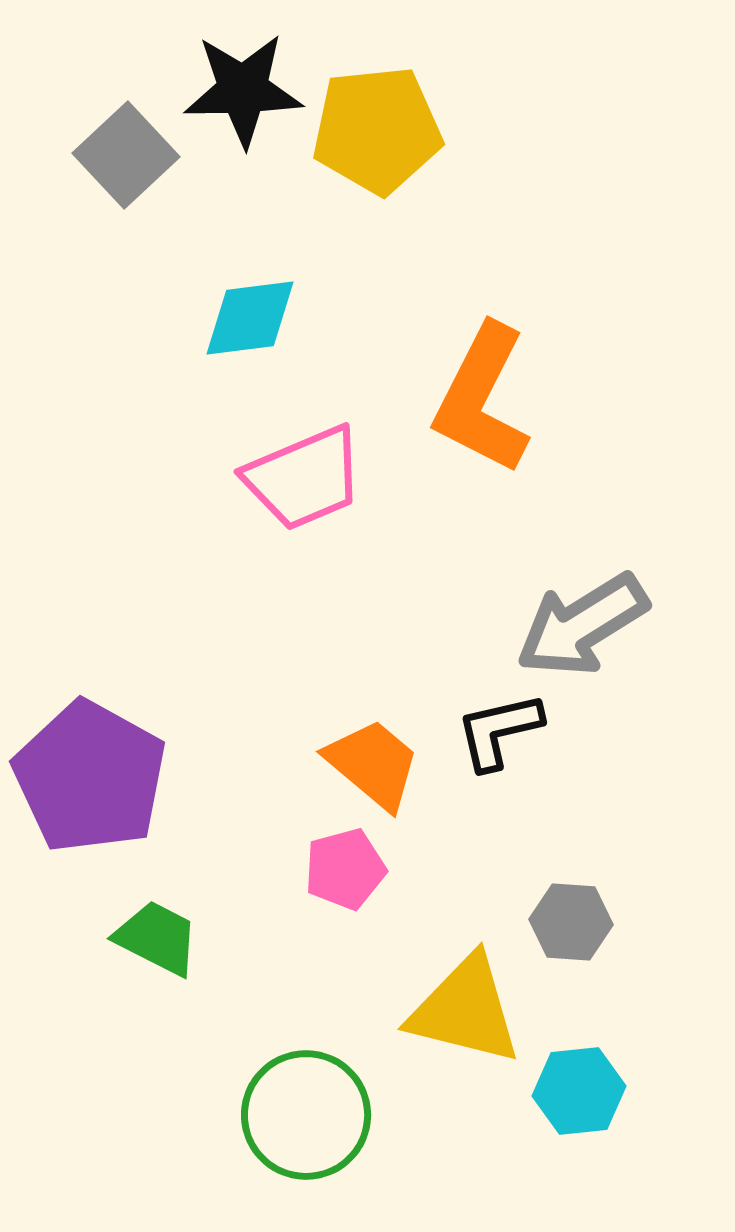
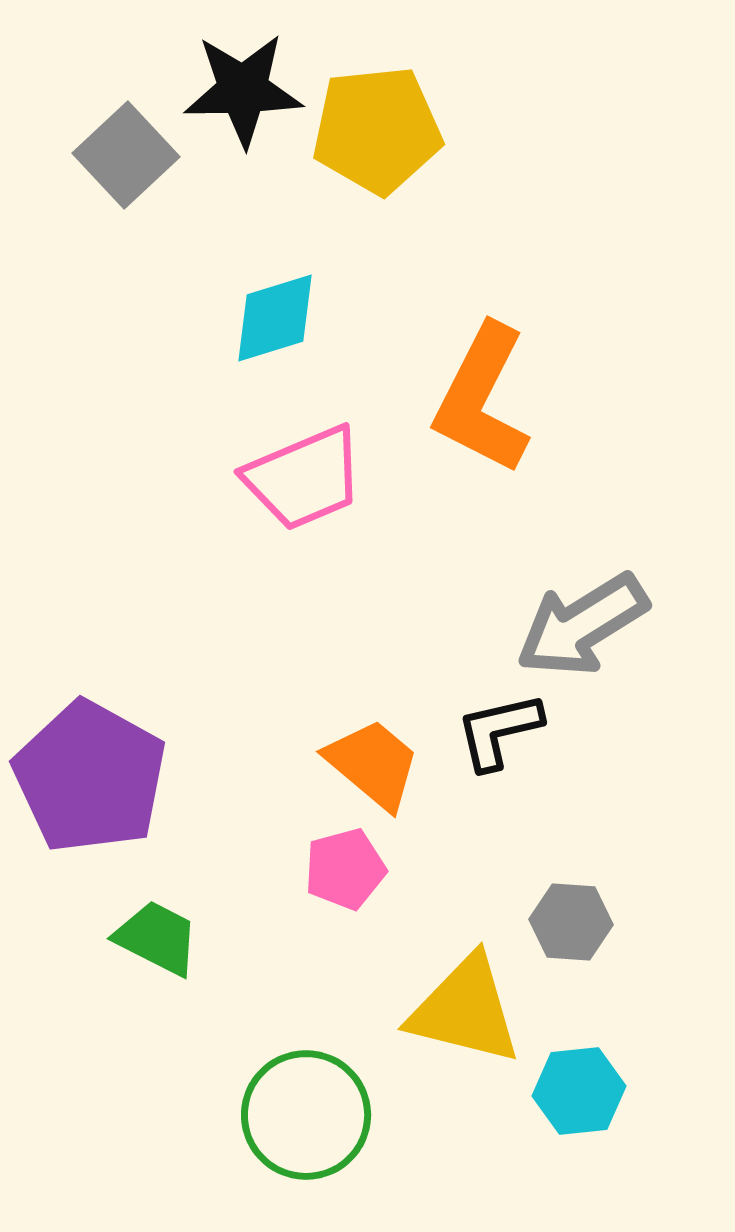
cyan diamond: moved 25 px right; rotated 10 degrees counterclockwise
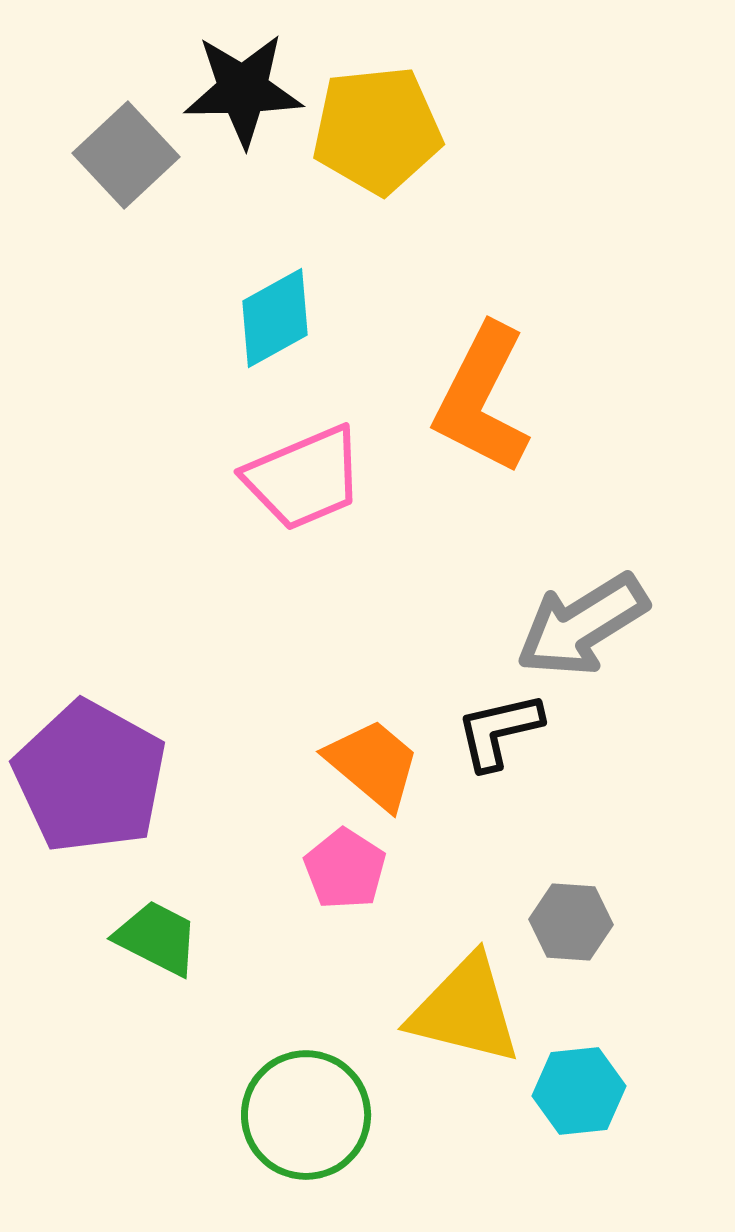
cyan diamond: rotated 12 degrees counterclockwise
pink pentagon: rotated 24 degrees counterclockwise
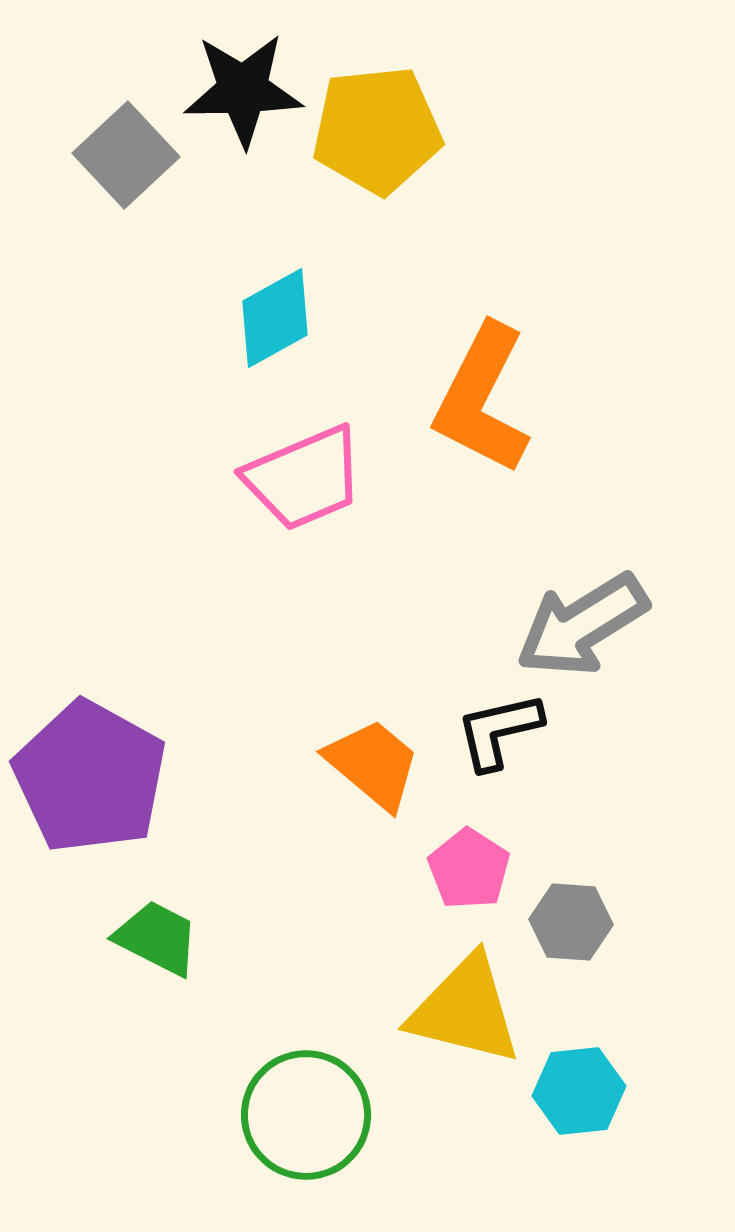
pink pentagon: moved 124 px right
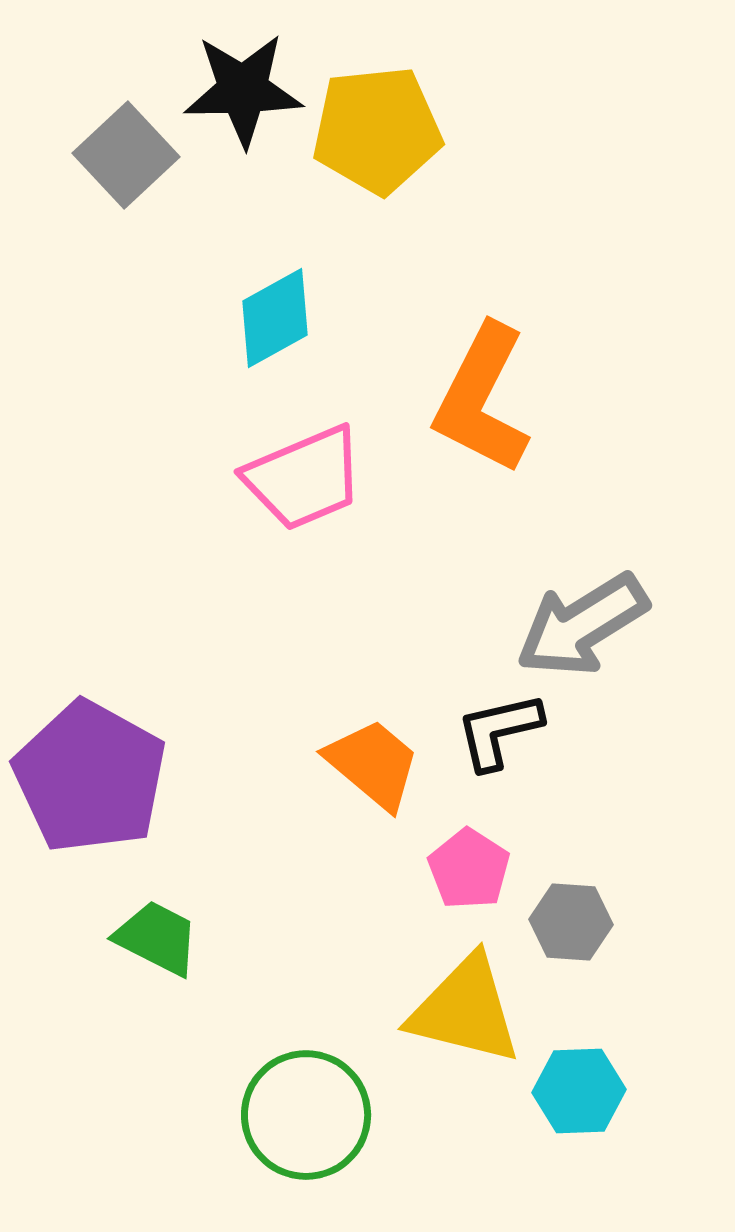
cyan hexagon: rotated 4 degrees clockwise
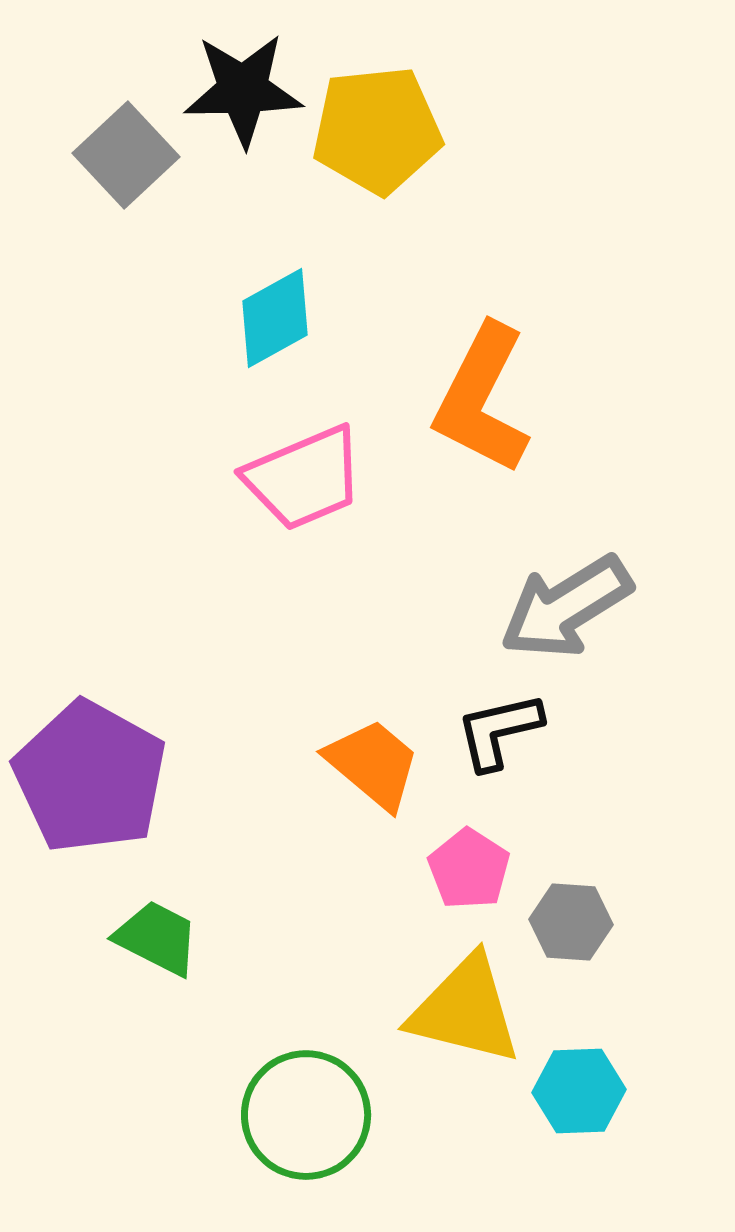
gray arrow: moved 16 px left, 18 px up
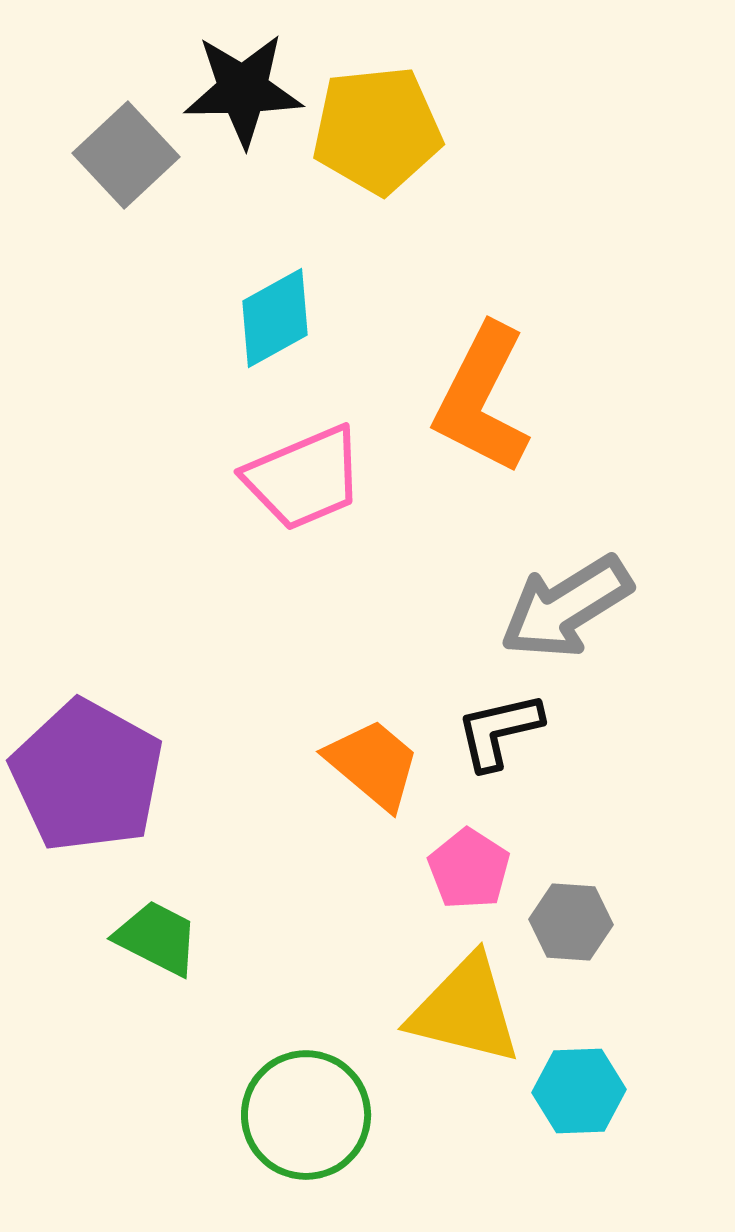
purple pentagon: moved 3 px left, 1 px up
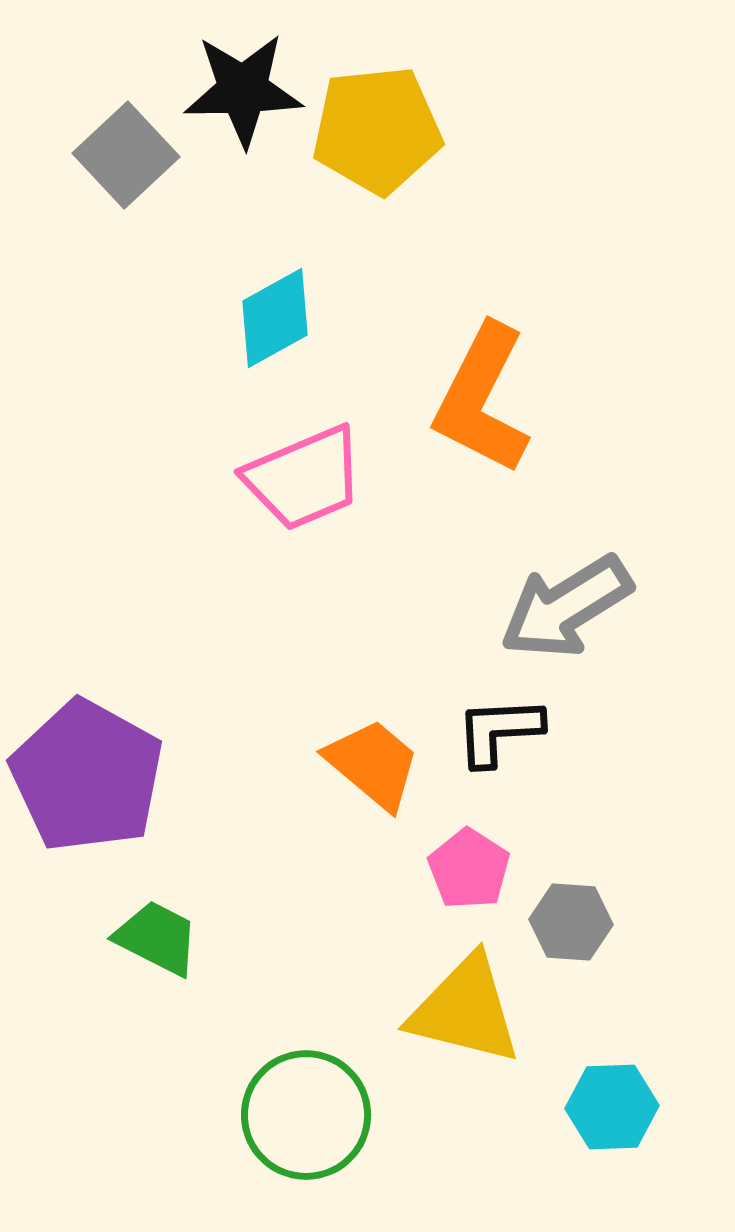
black L-shape: rotated 10 degrees clockwise
cyan hexagon: moved 33 px right, 16 px down
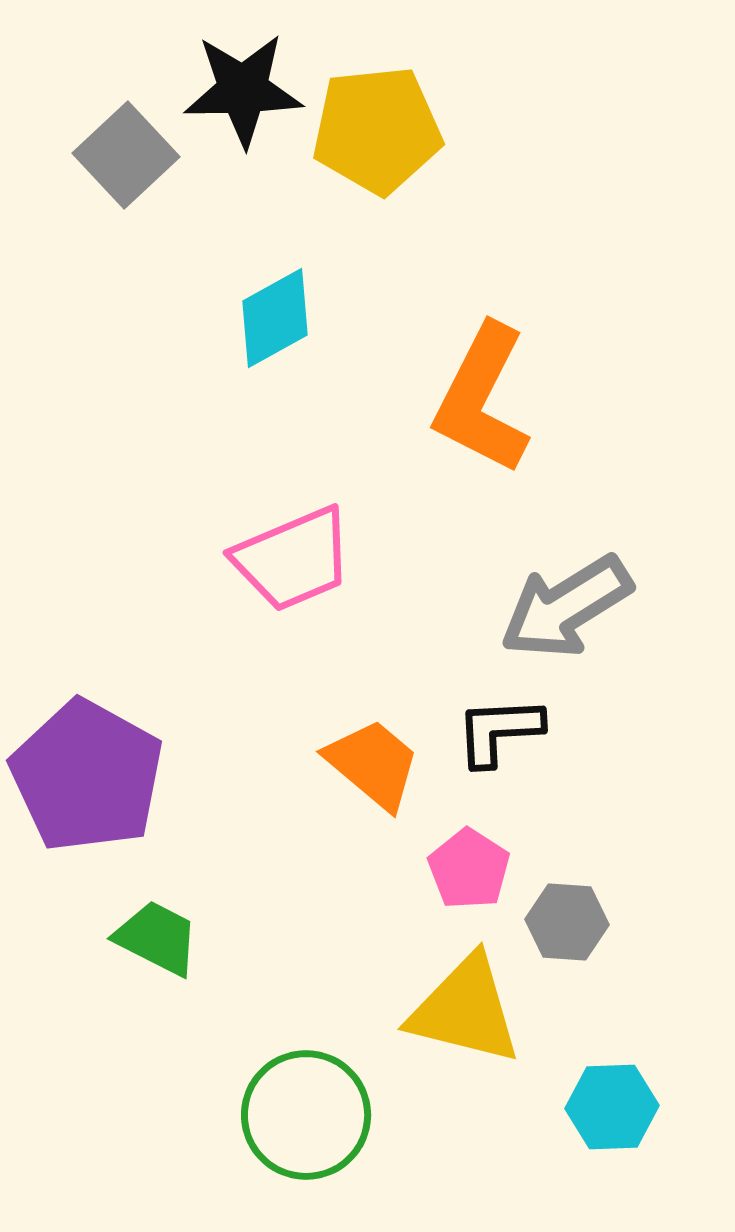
pink trapezoid: moved 11 px left, 81 px down
gray hexagon: moved 4 px left
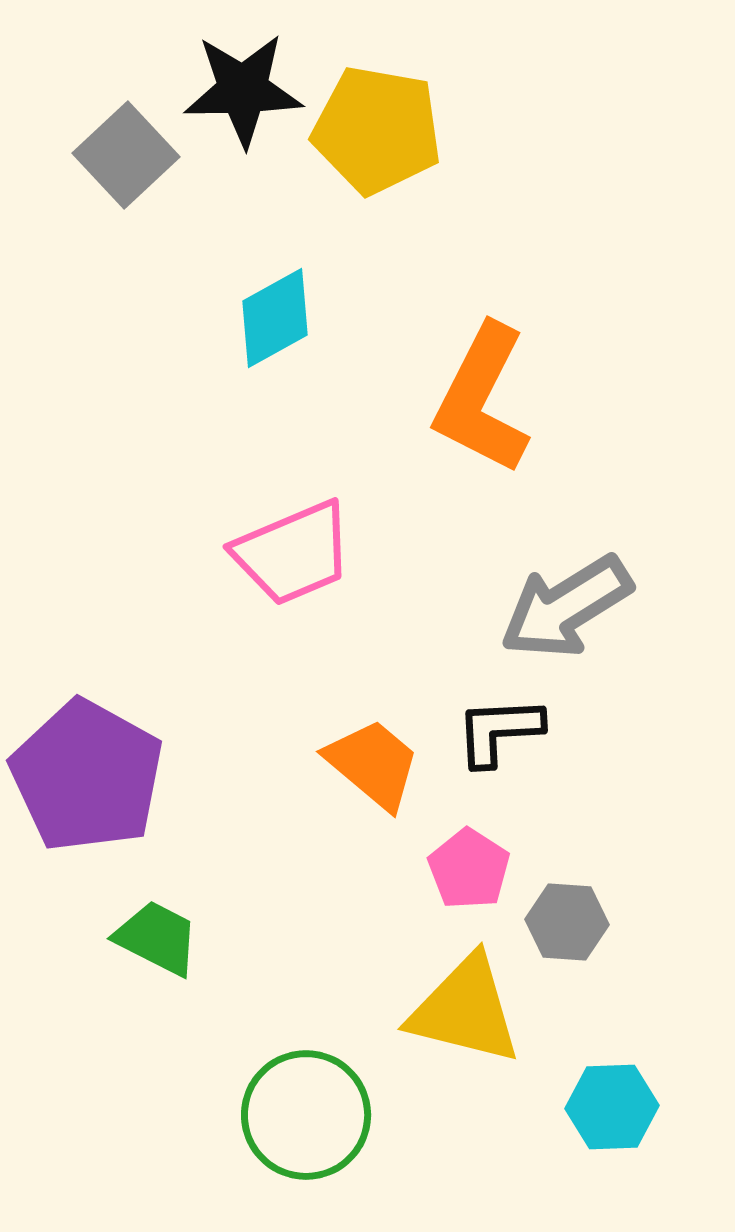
yellow pentagon: rotated 16 degrees clockwise
pink trapezoid: moved 6 px up
